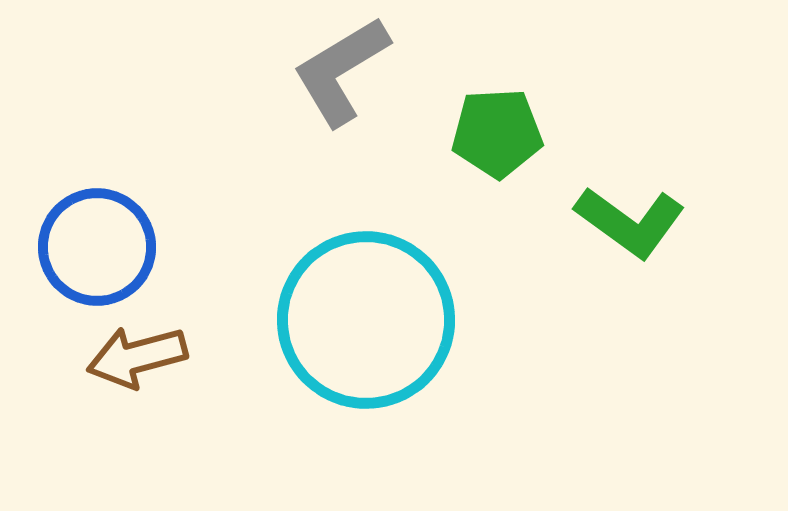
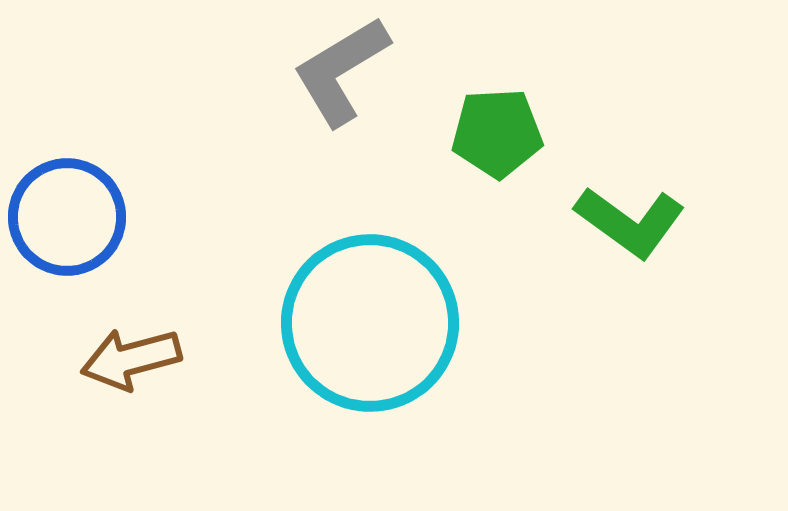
blue circle: moved 30 px left, 30 px up
cyan circle: moved 4 px right, 3 px down
brown arrow: moved 6 px left, 2 px down
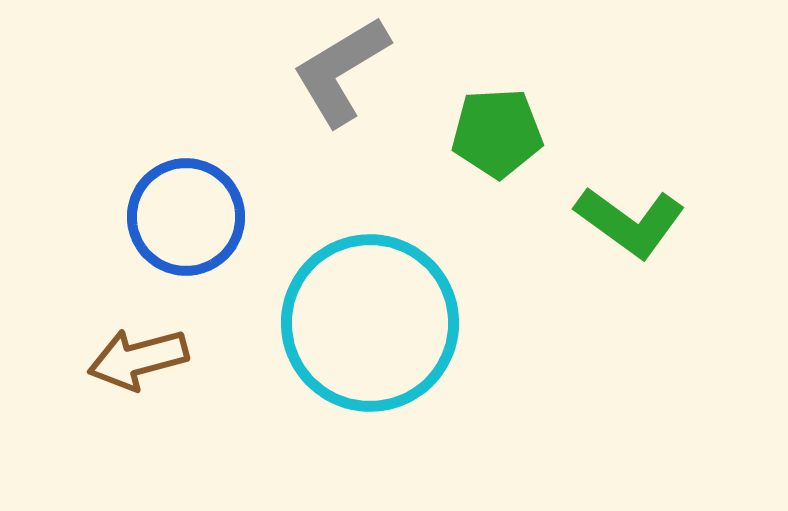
blue circle: moved 119 px right
brown arrow: moved 7 px right
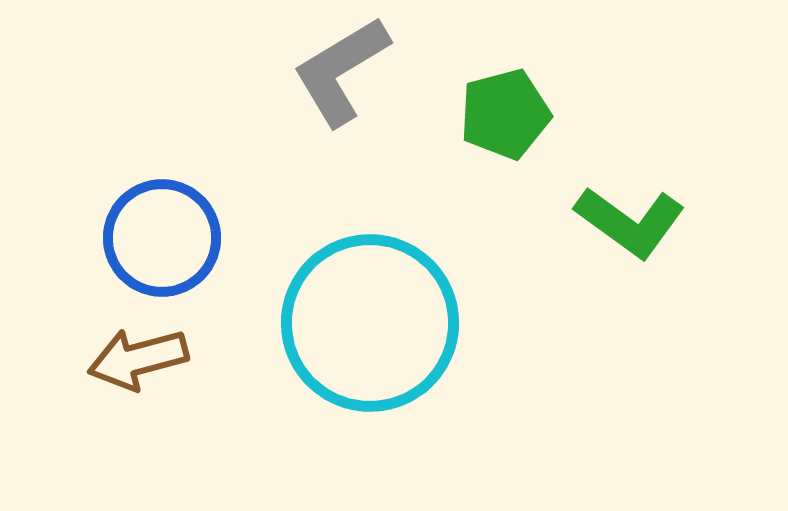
green pentagon: moved 8 px right, 19 px up; rotated 12 degrees counterclockwise
blue circle: moved 24 px left, 21 px down
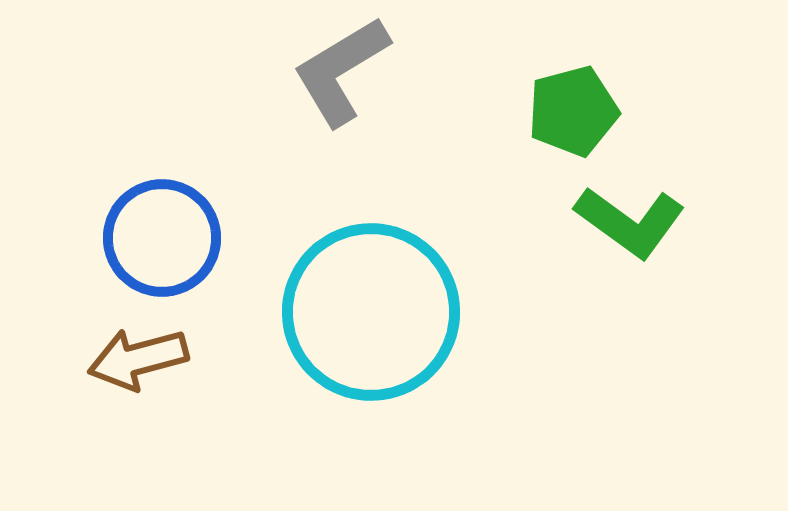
green pentagon: moved 68 px right, 3 px up
cyan circle: moved 1 px right, 11 px up
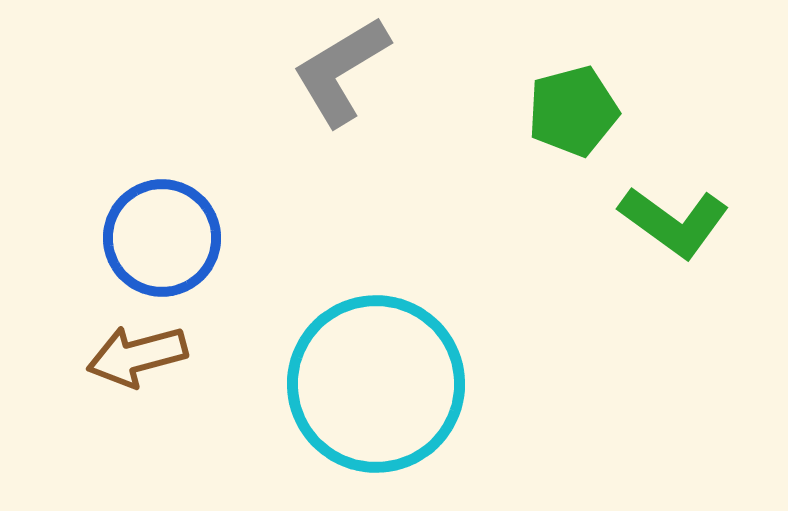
green L-shape: moved 44 px right
cyan circle: moved 5 px right, 72 px down
brown arrow: moved 1 px left, 3 px up
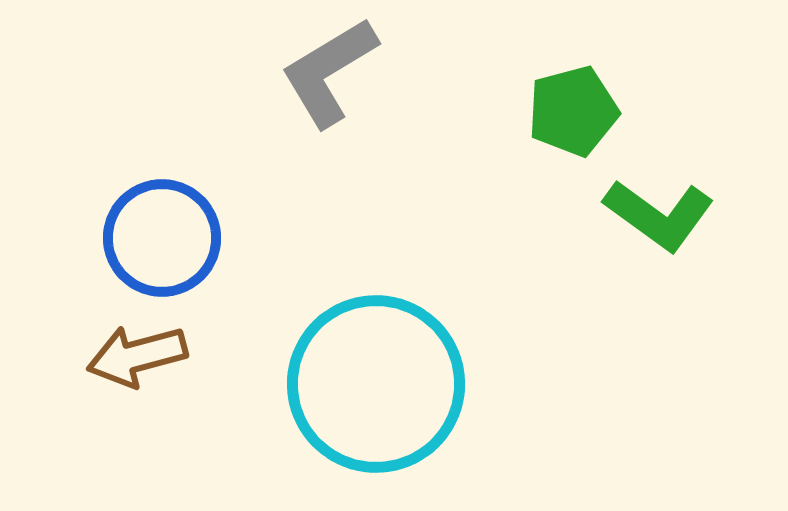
gray L-shape: moved 12 px left, 1 px down
green L-shape: moved 15 px left, 7 px up
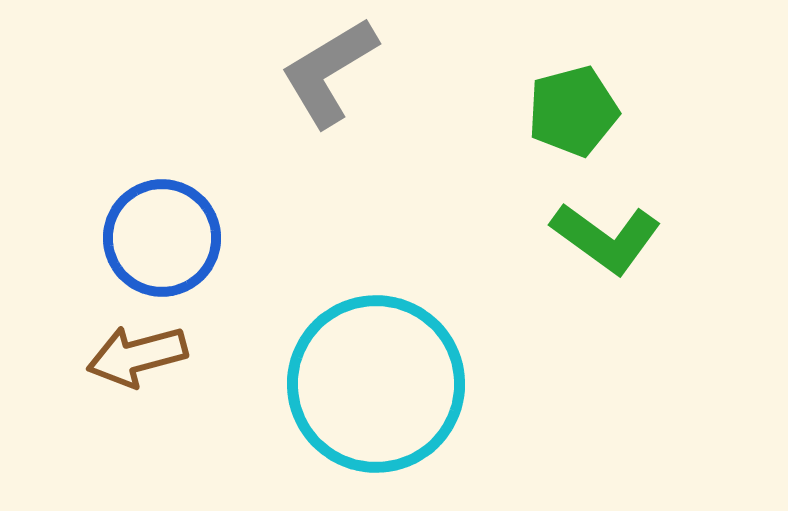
green L-shape: moved 53 px left, 23 px down
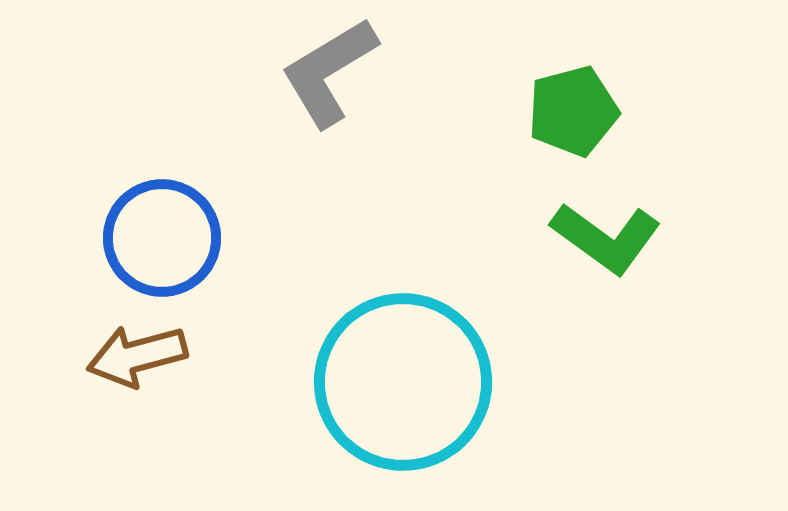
cyan circle: moved 27 px right, 2 px up
